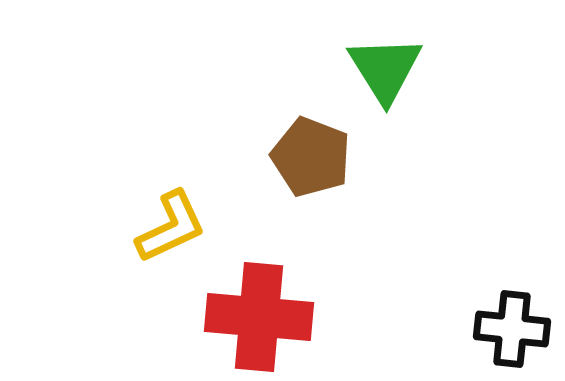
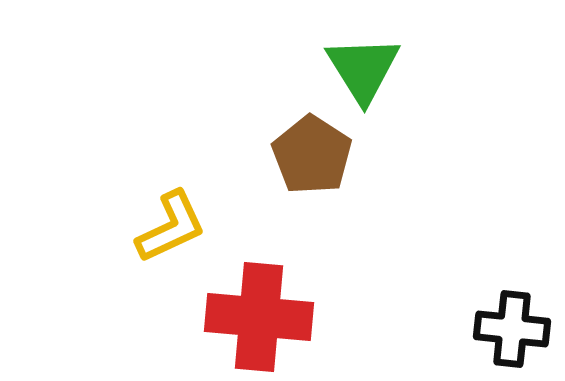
green triangle: moved 22 px left
brown pentagon: moved 1 px right, 2 px up; rotated 12 degrees clockwise
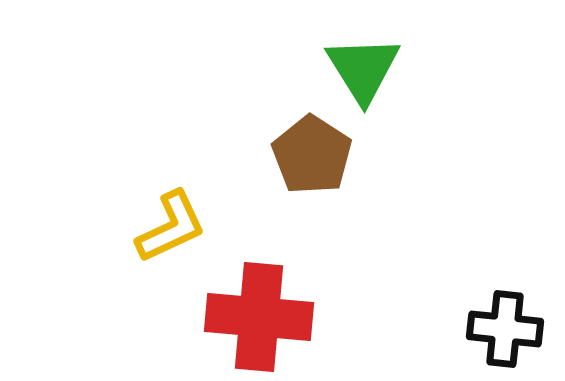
black cross: moved 7 px left
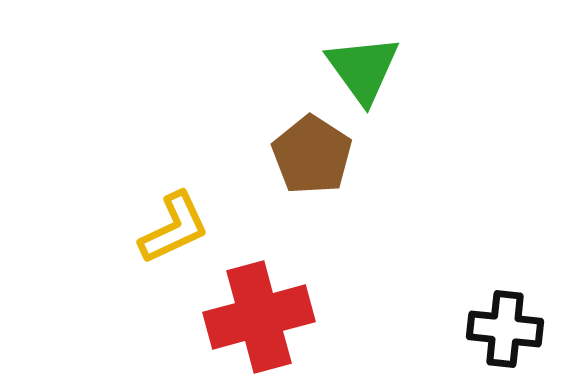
green triangle: rotated 4 degrees counterclockwise
yellow L-shape: moved 3 px right, 1 px down
red cross: rotated 20 degrees counterclockwise
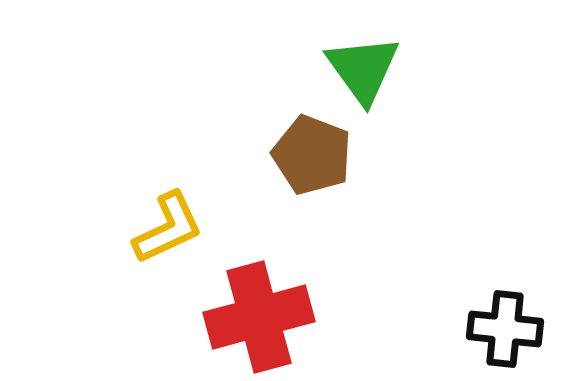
brown pentagon: rotated 12 degrees counterclockwise
yellow L-shape: moved 6 px left
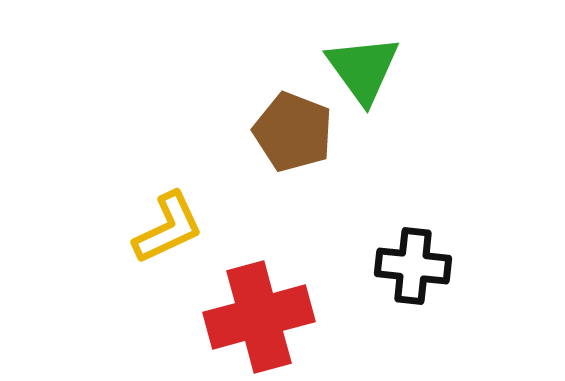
brown pentagon: moved 19 px left, 23 px up
black cross: moved 92 px left, 63 px up
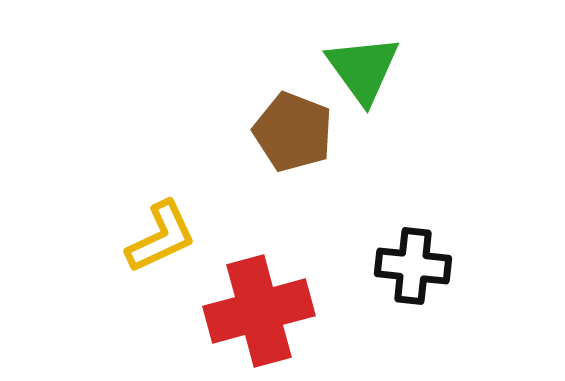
yellow L-shape: moved 7 px left, 9 px down
red cross: moved 6 px up
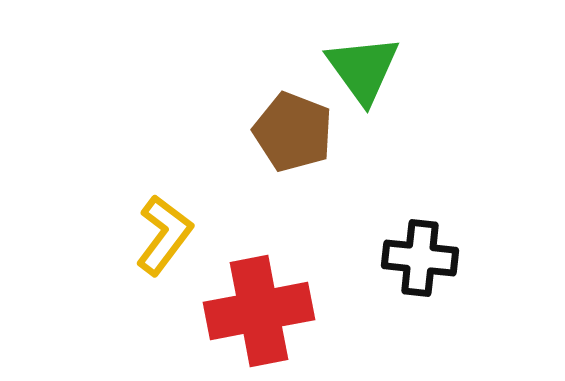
yellow L-shape: moved 3 px right, 2 px up; rotated 28 degrees counterclockwise
black cross: moved 7 px right, 8 px up
red cross: rotated 4 degrees clockwise
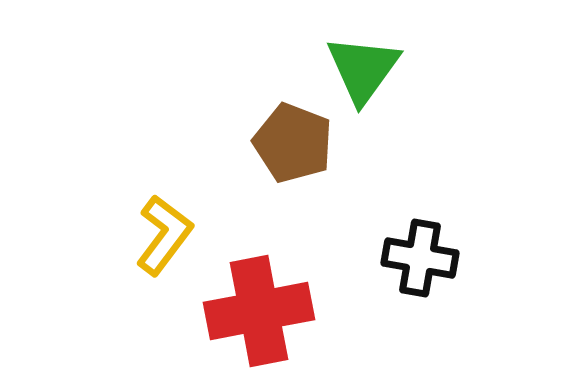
green triangle: rotated 12 degrees clockwise
brown pentagon: moved 11 px down
black cross: rotated 4 degrees clockwise
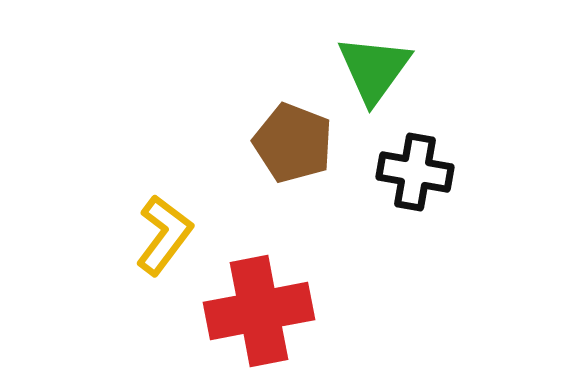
green triangle: moved 11 px right
black cross: moved 5 px left, 86 px up
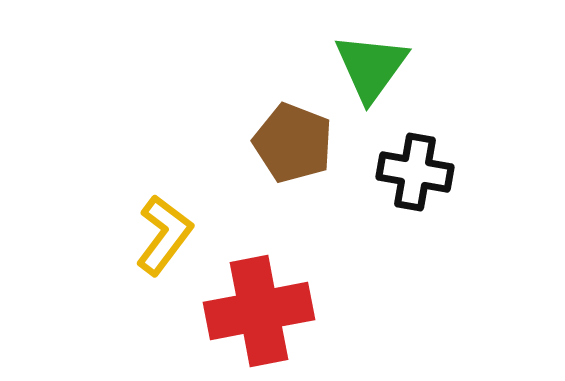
green triangle: moved 3 px left, 2 px up
